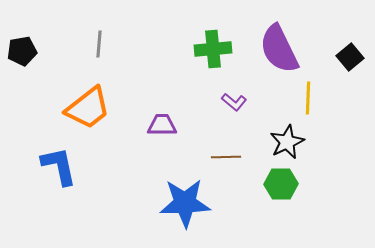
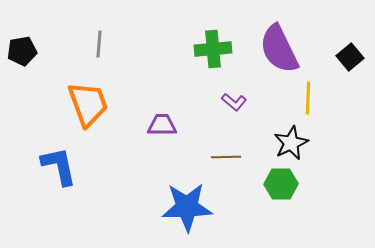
orange trapezoid: moved 4 px up; rotated 72 degrees counterclockwise
black star: moved 4 px right, 1 px down
blue star: moved 2 px right, 4 px down
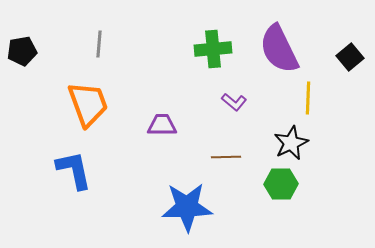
blue L-shape: moved 15 px right, 4 px down
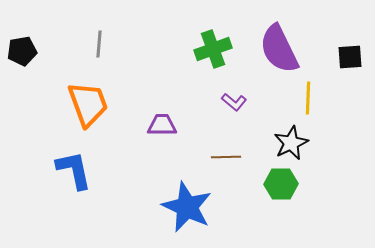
green cross: rotated 15 degrees counterclockwise
black square: rotated 36 degrees clockwise
blue star: rotated 27 degrees clockwise
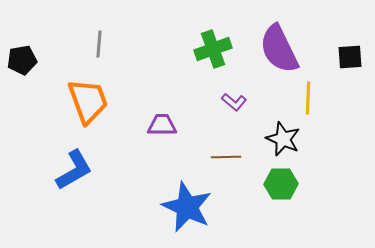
black pentagon: moved 9 px down
orange trapezoid: moved 3 px up
black star: moved 8 px left, 4 px up; rotated 24 degrees counterclockwise
blue L-shape: rotated 72 degrees clockwise
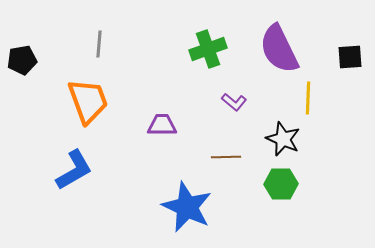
green cross: moved 5 px left
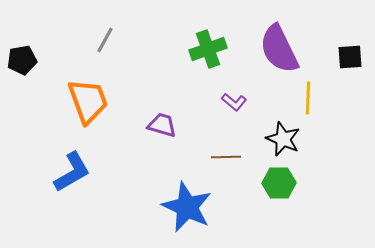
gray line: moved 6 px right, 4 px up; rotated 24 degrees clockwise
purple trapezoid: rotated 16 degrees clockwise
blue L-shape: moved 2 px left, 2 px down
green hexagon: moved 2 px left, 1 px up
